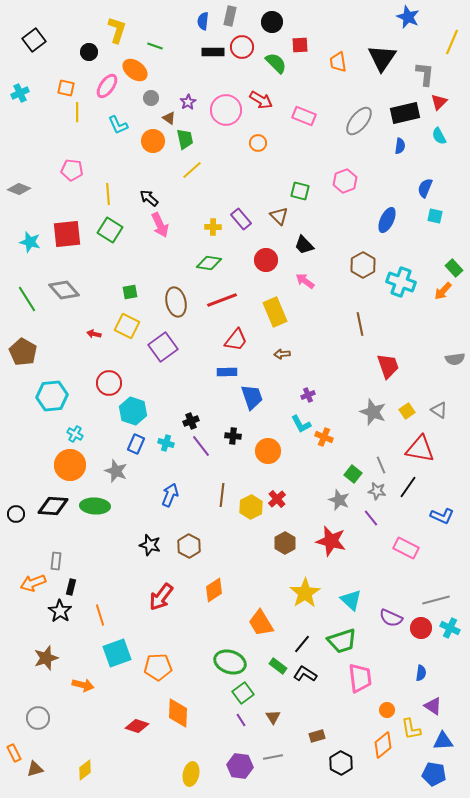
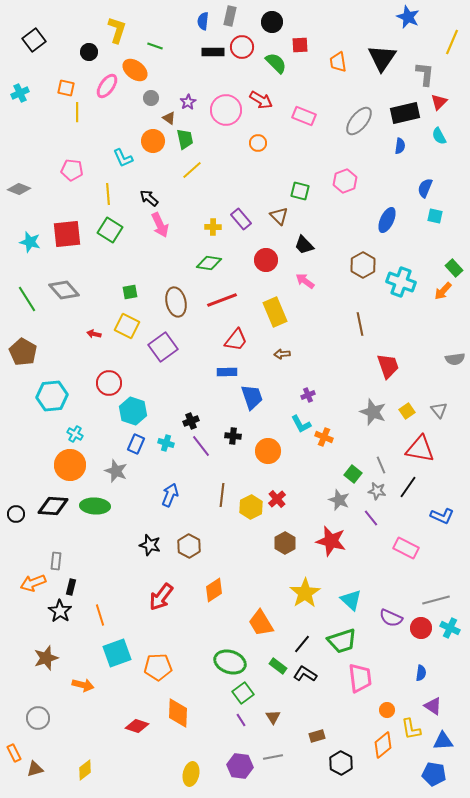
cyan L-shape at (118, 125): moved 5 px right, 33 px down
gray triangle at (439, 410): rotated 18 degrees clockwise
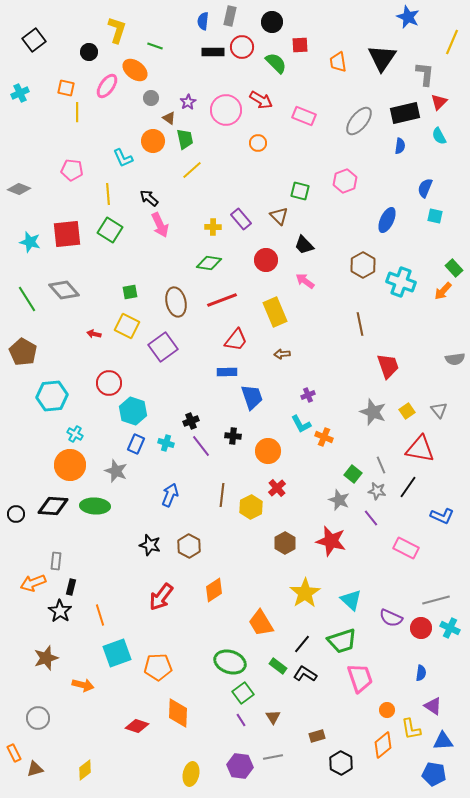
red cross at (277, 499): moved 11 px up
pink trapezoid at (360, 678): rotated 12 degrees counterclockwise
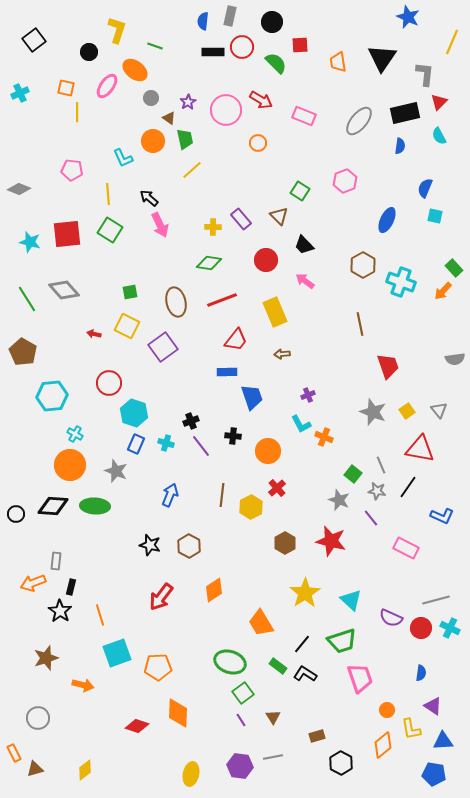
green square at (300, 191): rotated 18 degrees clockwise
cyan hexagon at (133, 411): moved 1 px right, 2 px down
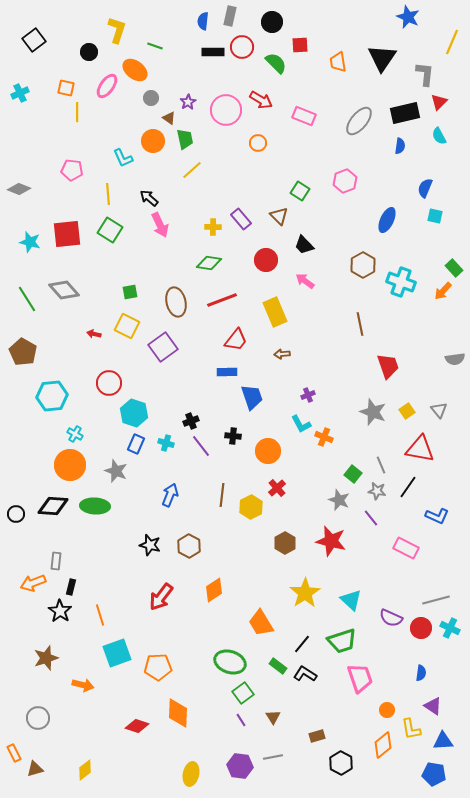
blue L-shape at (442, 516): moved 5 px left
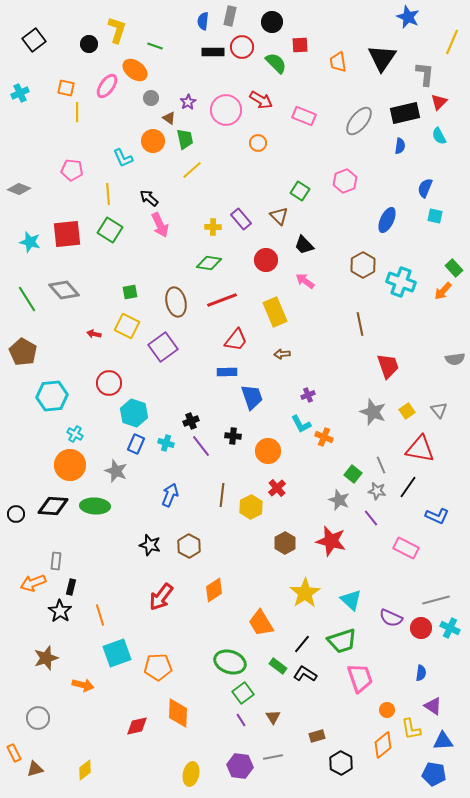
black circle at (89, 52): moved 8 px up
red diamond at (137, 726): rotated 30 degrees counterclockwise
